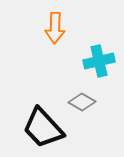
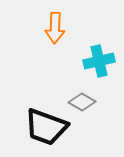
black trapezoid: moved 3 px right, 1 px up; rotated 27 degrees counterclockwise
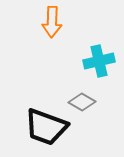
orange arrow: moved 3 px left, 6 px up
